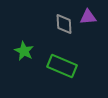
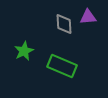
green star: rotated 18 degrees clockwise
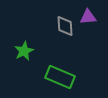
gray diamond: moved 1 px right, 2 px down
green rectangle: moved 2 px left, 11 px down
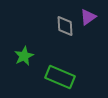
purple triangle: rotated 30 degrees counterclockwise
green star: moved 5 px down
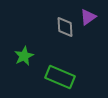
gray diamond: moved 1 px down
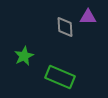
purple triangle: rotated 36 degrees clockwise
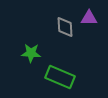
purple triangle: moved 1 px right, 1 px down
green star: moved 7 px right, 3 px up; rotated 30 degrees clockwise
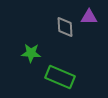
purple triangle: moved 1 px up
